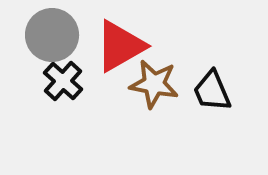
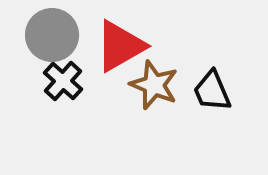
brown star: moved 1 px down; rotated 12 degrees clockwise
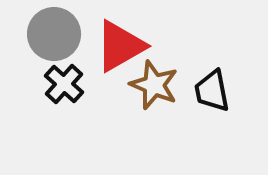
gray circle: moved 2 px right, 1 px up
black cross: moved 1 px right, 3 px down
black trapezoid: rotated 12 degrees clockwise
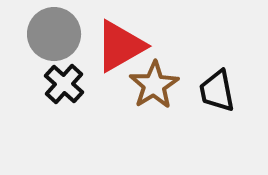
brown star: rotated 18 degrees clockwise
black trapezoid: moved 5 px right
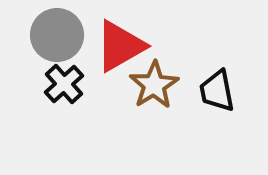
gray circle: moved 3 px right, 1 px down
black cross: rotated 6 degrees clockwise
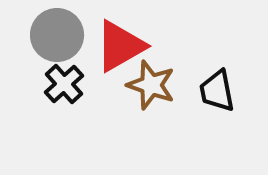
brown star: moved 3 px left; rotated 21 degrees counterclockwise
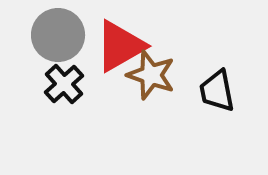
gray circle: moved 1 px right
brown star: moved 10 px up
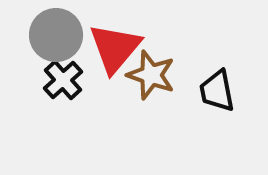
gray circle: moved 2 px left
red triangle: moved 5 px left, 2 px down; rotated 20 degrees counterclockwise
black cross: moved 1 px left, 4 px up
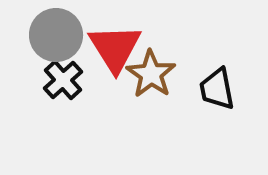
red triangle: rotated 12 degrees counterclockwise
brown star: moved 1 px up; rotated 15 degrees clockwise
black trapezoid: moved 2 px up
